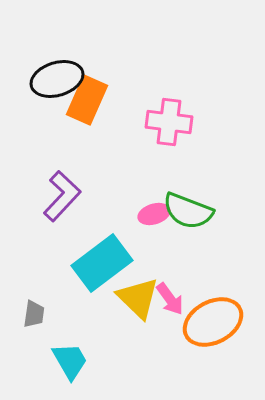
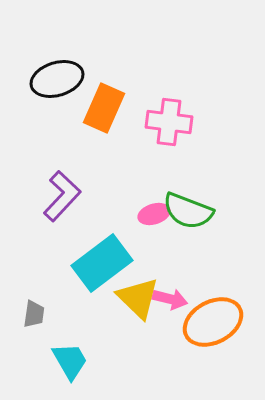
orange rectangle: moved 17 px right, 8 px down
pink arrow: rotated 40 degrees counterclockwise
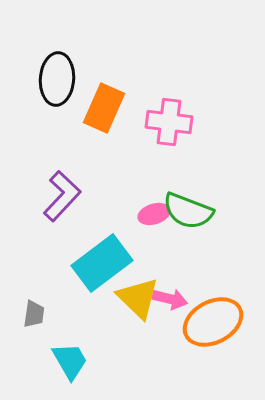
black ellipse: rotated 69 degrees counterclockwise
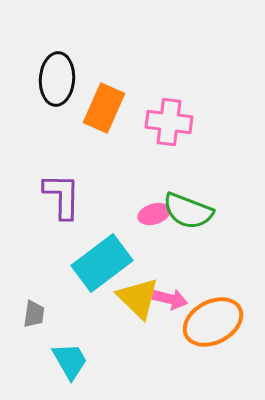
purple L-shape: rotated 42 degrees counterclockwise
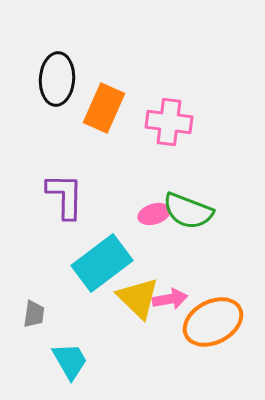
purple L-shape: moved 3 px right
pink arrow: rotated 24 degrees counterclockwise
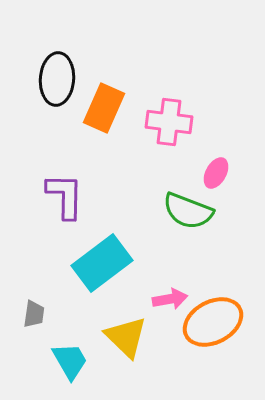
pink ellipse: moved 62 px right, 41 px up; rotated 44 degrees counterclockwise
yellow triangle: moved 12 px left, 39 px down
